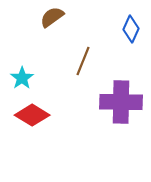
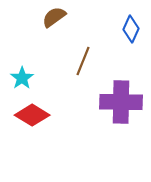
brown semicircle: moved 2 px right
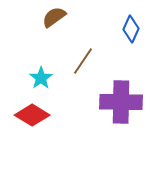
brown line: rotated 12 degrees clockwise
cyan star: moved 19 px right
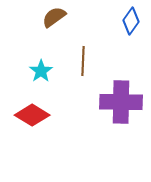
blue diamond: moved 8 px up; rotated 12 degrees clockwise
brown line: rotated 32 degrees counterclockwise
cyan star: moved 7 px up
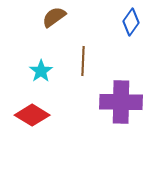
blue diamond: moved 1 px down
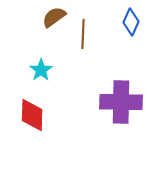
blue diamond: rotated 12 degrees counterclockwise
brown line: moved 27 px up
cyan star: moved 1 px up
red diamond: rotated 60 degrees clockwise
